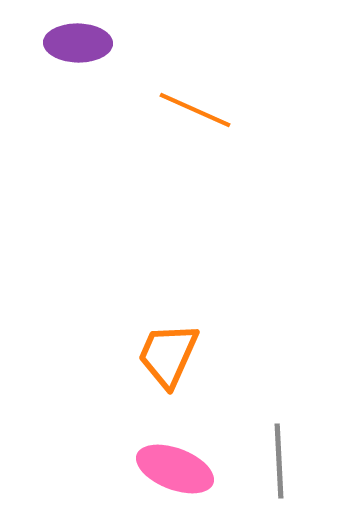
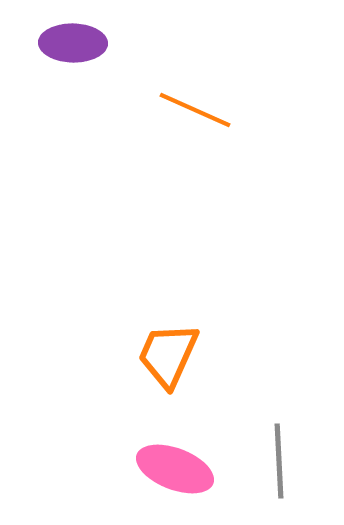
purple ellipse: moved 5 px left
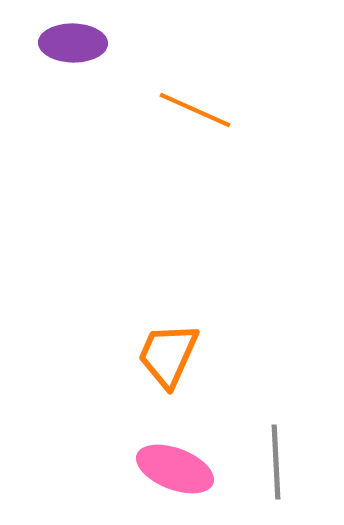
gray line: moved 3 px left, 1 px down
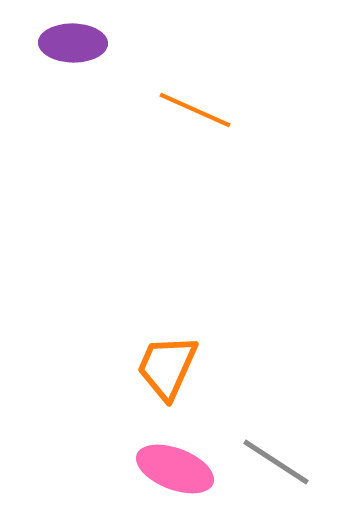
orange trapezoid: moved 1 px left, 12 px down
gray line: rotated 54 degrees counterclockwise
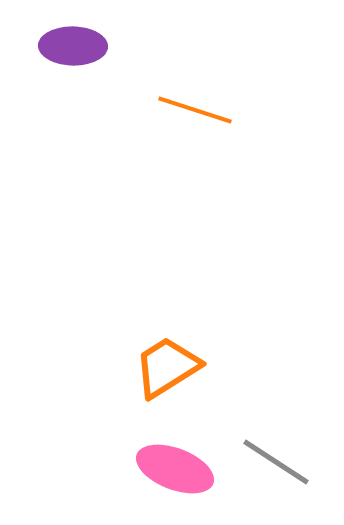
purple ellipse: moved 3 px down
orange line: rotated 6 degrees counterclockwise
orange trapezoid: rotated 34 degrees clockwise
